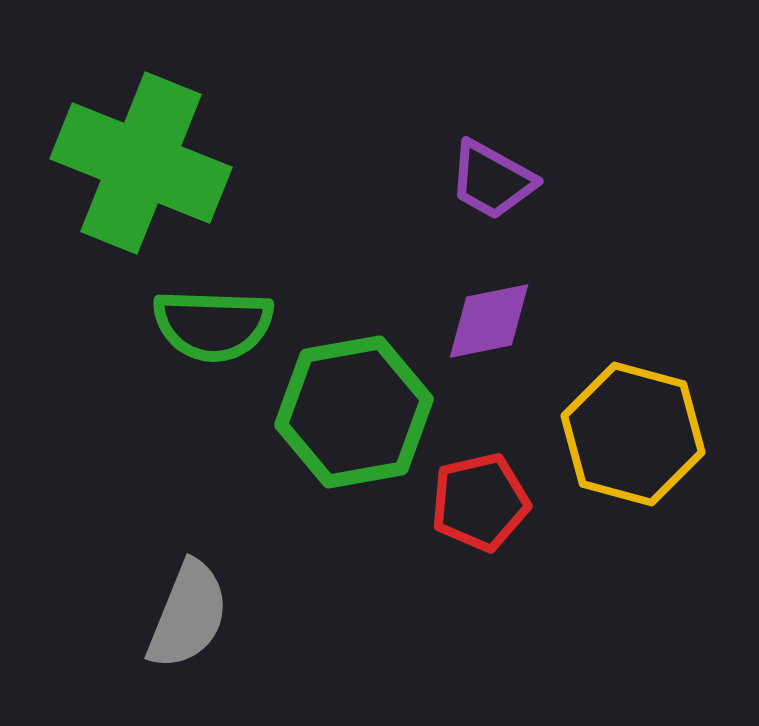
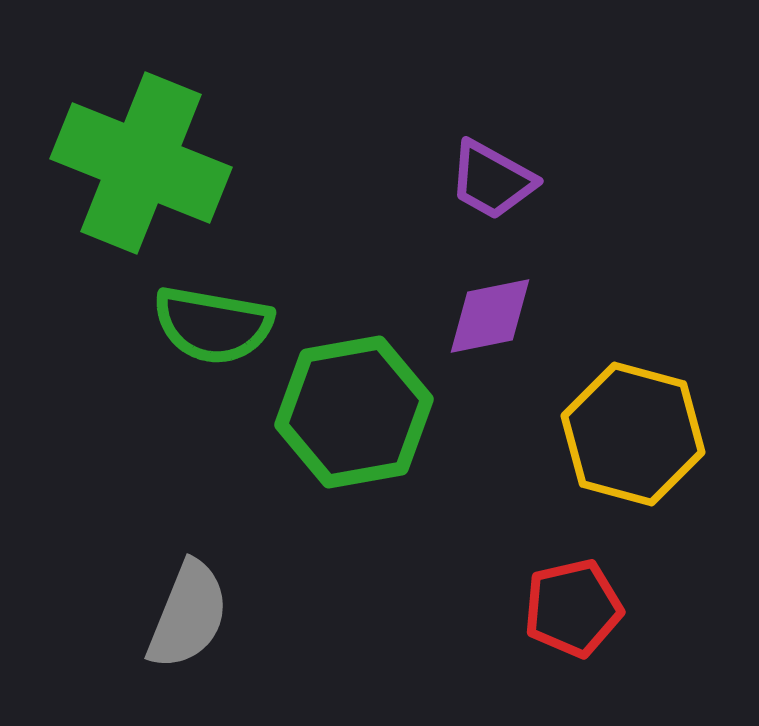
purple diamond: moved 1 px right, 5 px up
green semicircle: rotated 8 degrees clockwise
red pentagon: moved 93 px right, 106 px down
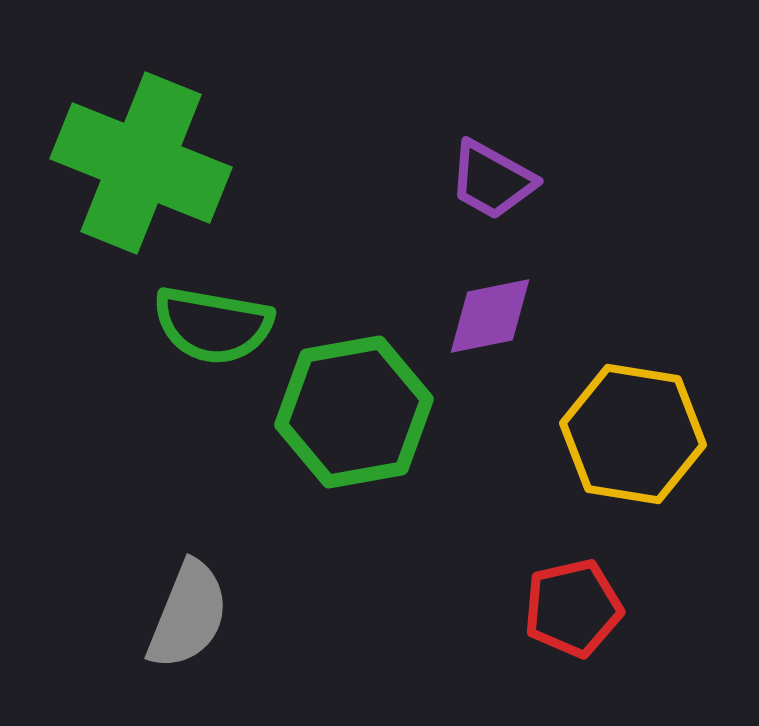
yellow hexagon: rotated 6 degrees counterclockwise
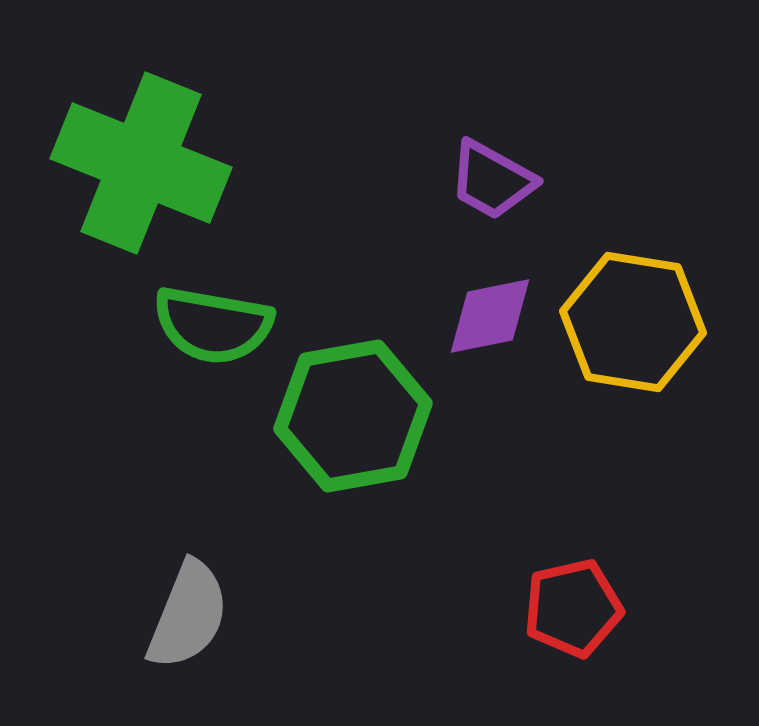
green hexagon: moved 1 px left, 4 px down
yellow hexagon: moved 112 px up
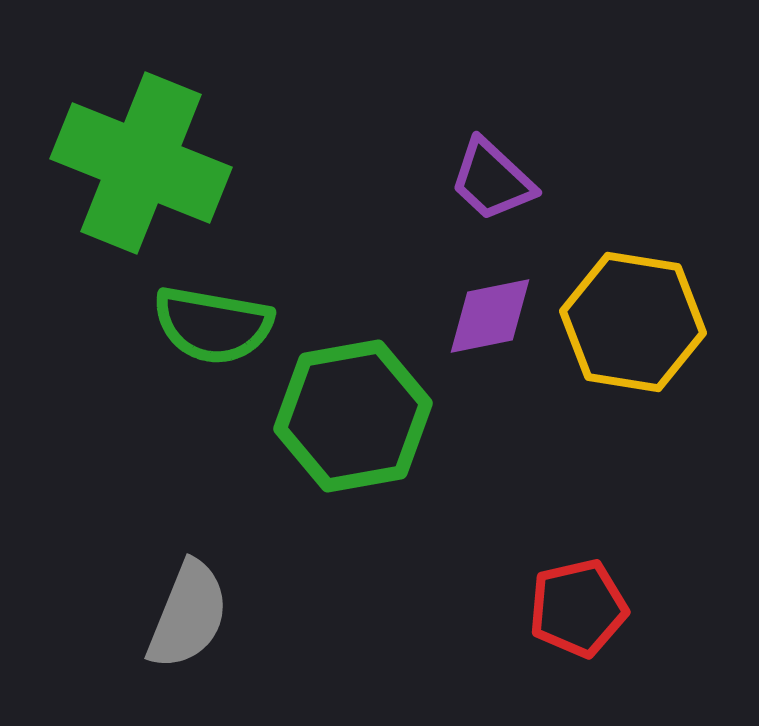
purple trapezoid: rotated 14 degrees clockwise
red pentagon: moved 5 px right
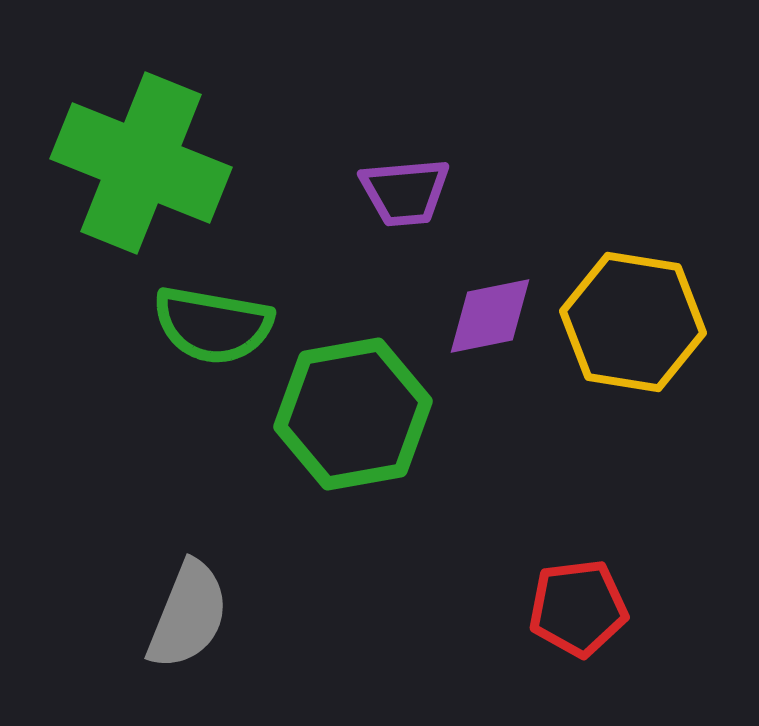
purple trapezoid: moved 87 px left, 12 px down; rotated 48 degrees counterclockwise
green hexagon: moved 2 px up
red pentagon: rotated 6 degrees clockwise
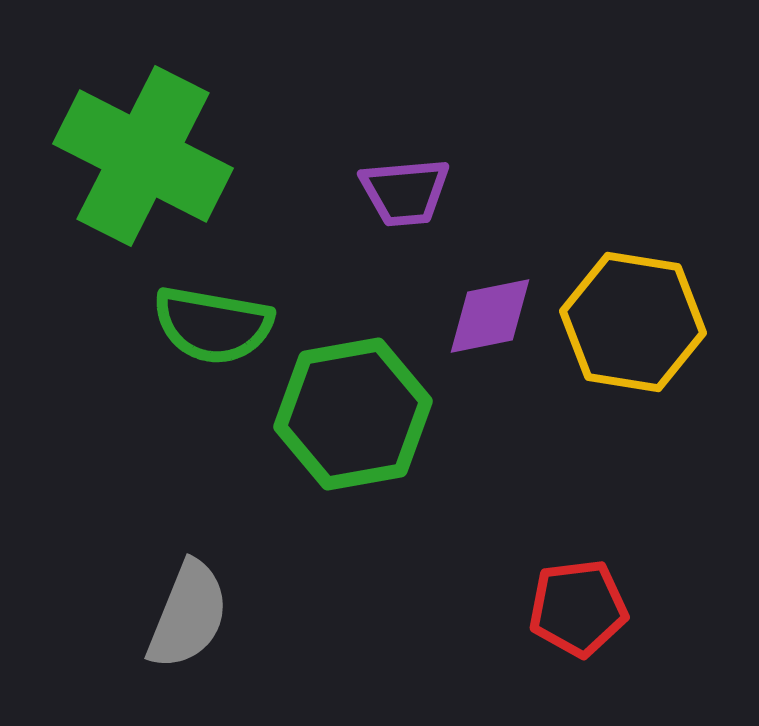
green cross: moved 2 px right, 7 px up; rotated 5 degrees clockwise
